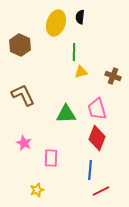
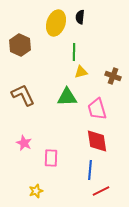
green triangle: moved 1 px right, 17 px up
red diamond: moved 3 px down; rotated 30 degrees counterclockwise
yellow star: moved 1 px left, 1 px down
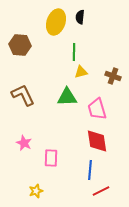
yellow ellipse: moved 1 px up
brown hexagon: rotated 20 degrees counterclockwise
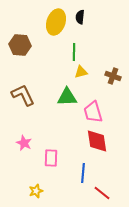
pink trapezoid: moved 4 px left, 3 px down
blue line: moved 7 px left, 3 px down
red line: moved 1 px right, 2 px down; rotated 66 degrees clockwise
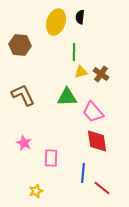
brown cross: moved 12 px left, 2 px up; rotated 14 degrees clockwise
pink trapezoid: rotated 25 degrees counterclockwise
red line: moved 5 px up
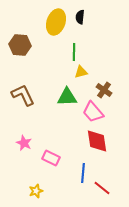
brown cross: moved 3 px right, 16 px down
pink rectangle: rotated 66 degrees counterclockwise
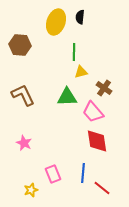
brown cross: moved 2 px up
pink rectangle: moved 2 px right, 16 px down; rotated 42 degrees clockwise
yellow star: moved 5 px left, 1 px up
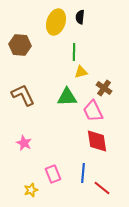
pink trapezoid: moved 1 px up; rotated 15 degrees clockwise
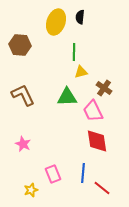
pink star: moved 1 px left, 1 px down
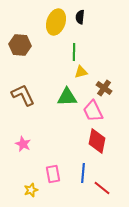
red diamond: rotated 20 degrees clockwise
pink rectangle: rotated 12 degrees clockwise
